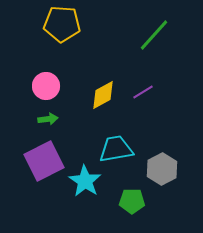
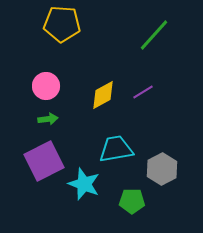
cyan star: moved 1 px left, 3 px down; rotated 12 degrees counterclockwise
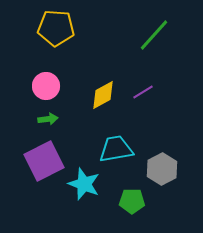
yellow pentagon: moved 6 px left, 4 px down
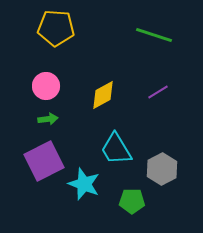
green line: rotated 66 degrees clockwise
purple line: moved 15 px right
cyan trapezoid: rotated 111 degrees counterclockwise
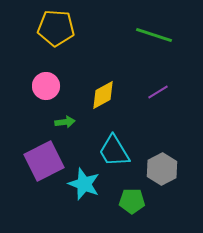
green arrow: moved 17 px right, 3 px down
cyan trapezoid: moved 2 px left, 2 px down
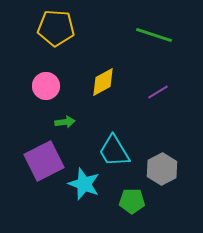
yellow diamond: moved 13 px up
